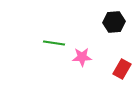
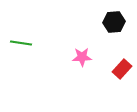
green line: moved 33 px left
red rectangle: rotated 12 degrees clockwise
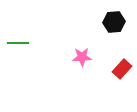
green line: moved 3 px left; rotated 10 degrees counterclockwise
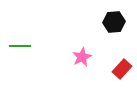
green line: moved 2 px right, 3 px down
pink star: rotated 24 degrees counterclockwise
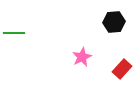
green line: moved 6 px left, 13 px up
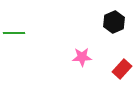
black hexagon: rotated 20 degrees counterclockwise
pink star: rotated 24 degrees clockwise
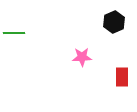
red rectangle: moved 8 px down; rotated 42 degrees counterclockwise
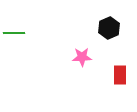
black hexagon: moved 5 px left, 6 px down
red rectangle: moved 2 px left, 2 px up
